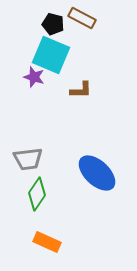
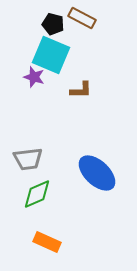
green diamond: rotated 32 degrees clockwise
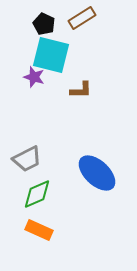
brown rectangle: rotated 60 degrees counterclockwise
black pentagon: moved 9 px left; rotated 10 degrees clockwise
cyan square: rotated 9 degrees counterclockwise
gray trapezoid: moved 1 px left; rotated 20 degrees counterclockwise
orange rectangle: moved 8 px left, 12 px up
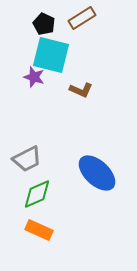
brown L-shape: rotated 25 degrees clockwise
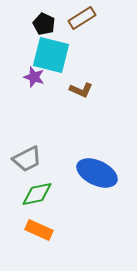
blue ellipse: rotated 18 degrees counterclockwise
green diamond: rotated 12 degrees clockwise
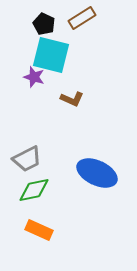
brown L-shape: moved 9 px left, 9 px down
green diamond: moved 3 px left, 4 px up
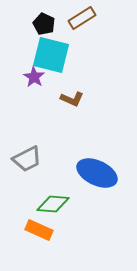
purple star: rotated 15 degrees clockwise
green diamond: moved 19 px right, 14 px down; rotated 16 degrees clockwise
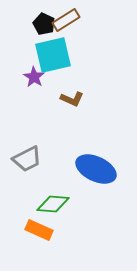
brown rectangle: moved 16 px left, 2 px down
cyan square: moved 2 px right; rotated 27 degrees counterclockwise
blue ellipse: moved 1 px left, 4 px up
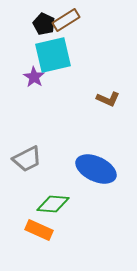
brown L-shape: moved 36 px right
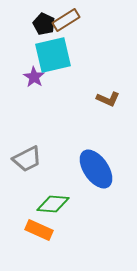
blue ellipse: rotated 30 degrees clockwise
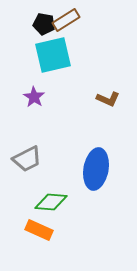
black pentagon: rotated 15 degrees counterclockwise
purple star: moved 20 px down
blue ellipse: rotated 45 degrees clockwise
green diamond: moved 2 px left, 2 px up
